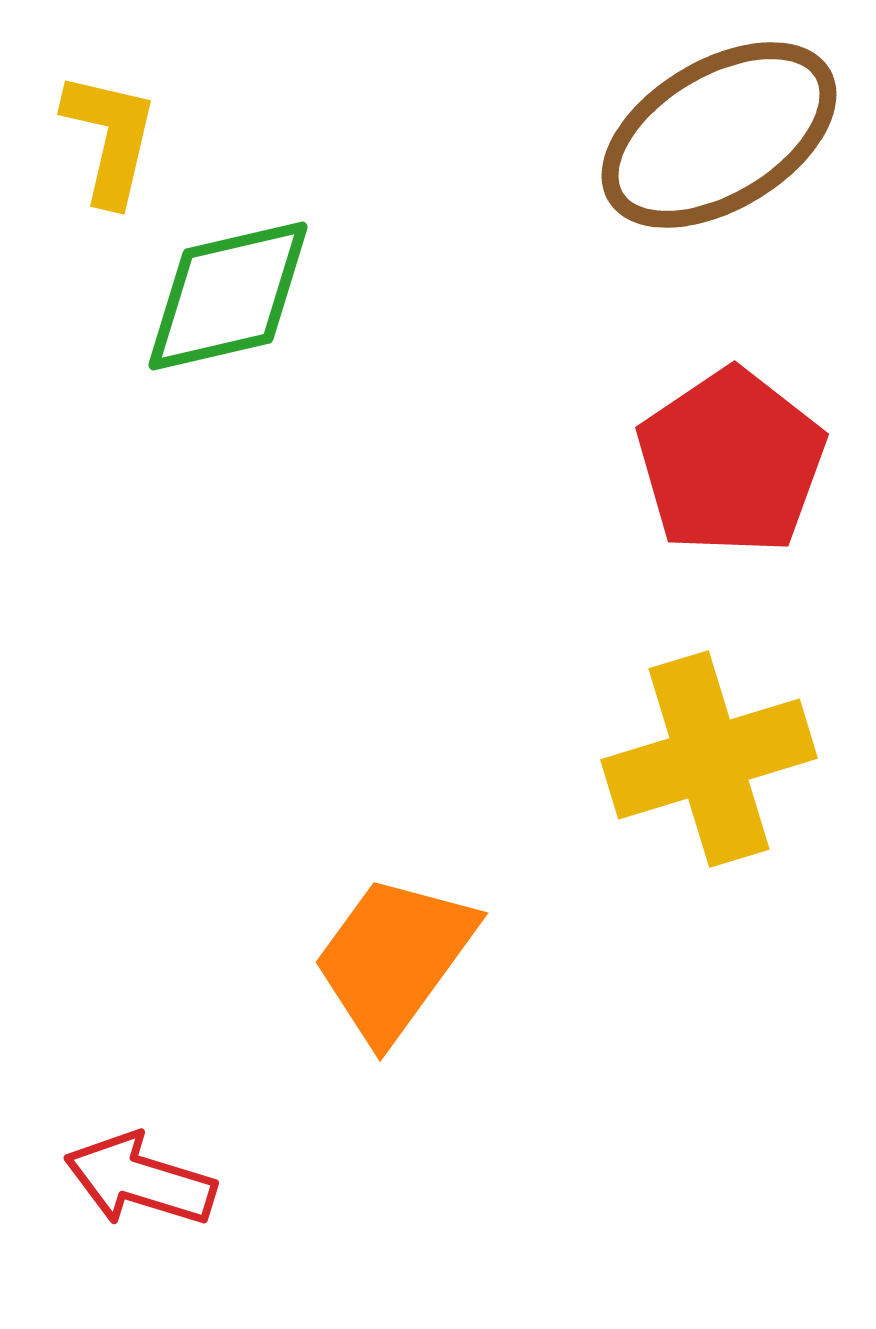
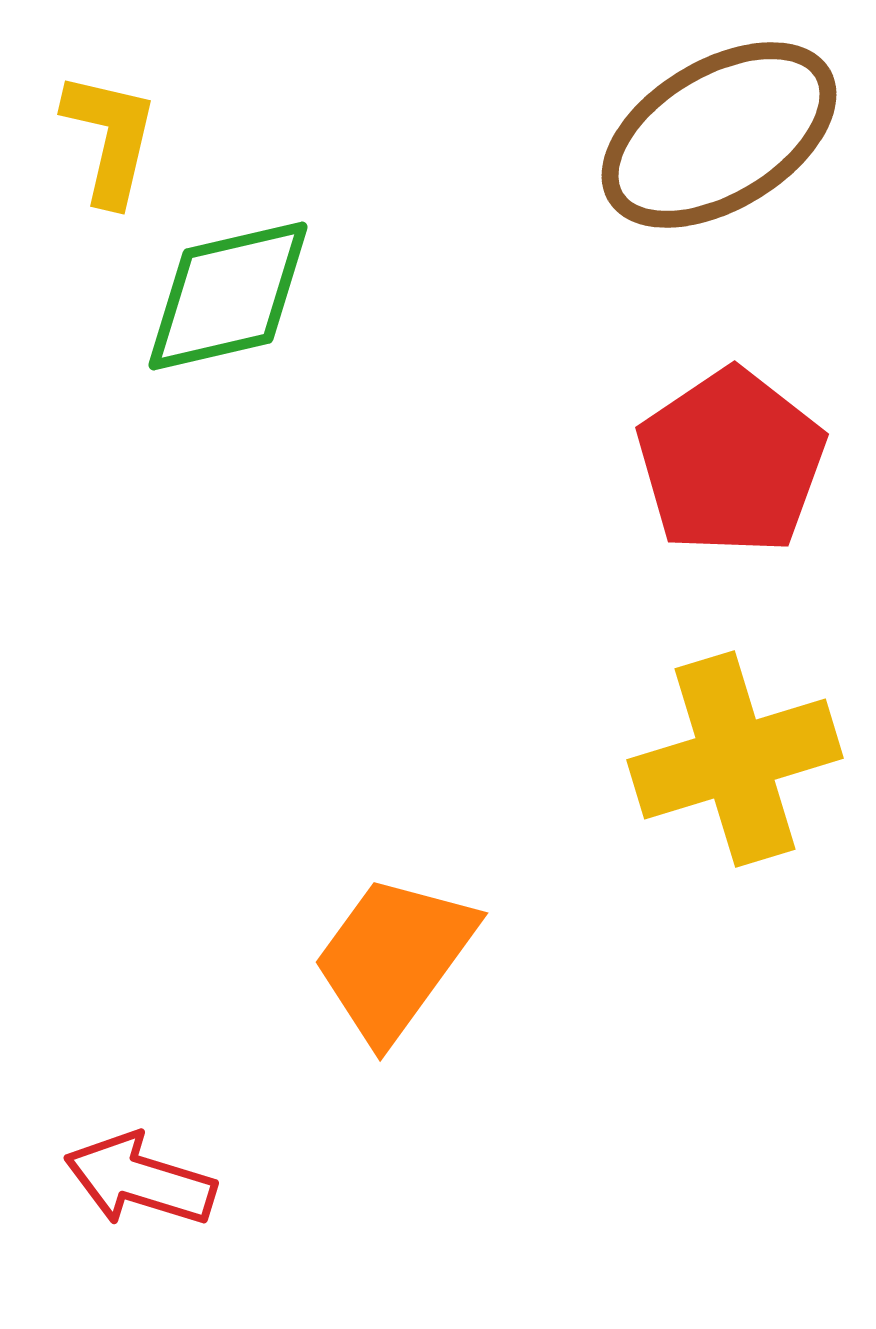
yellow cross: moved 26 px right
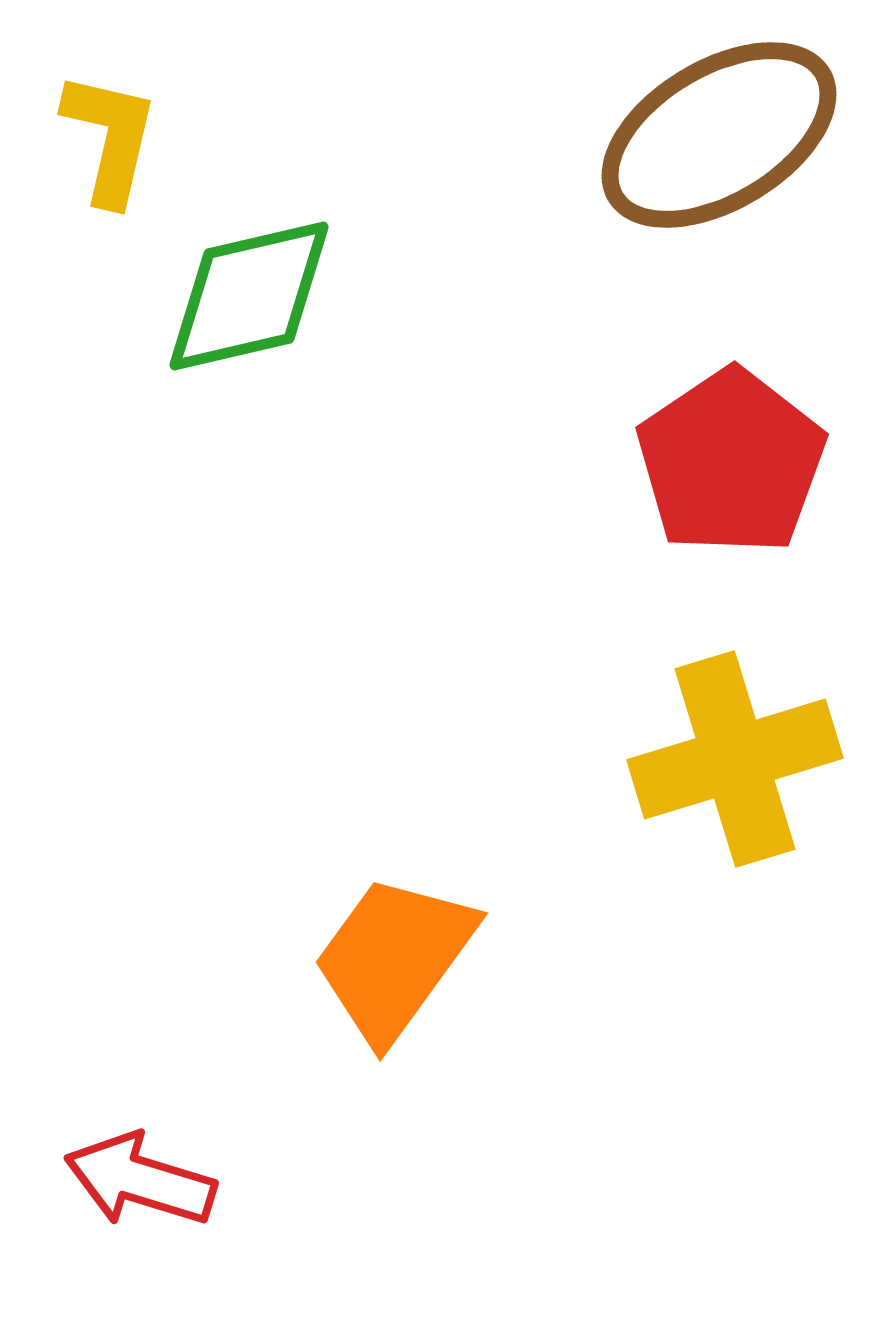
green diamond: moved 21 px right
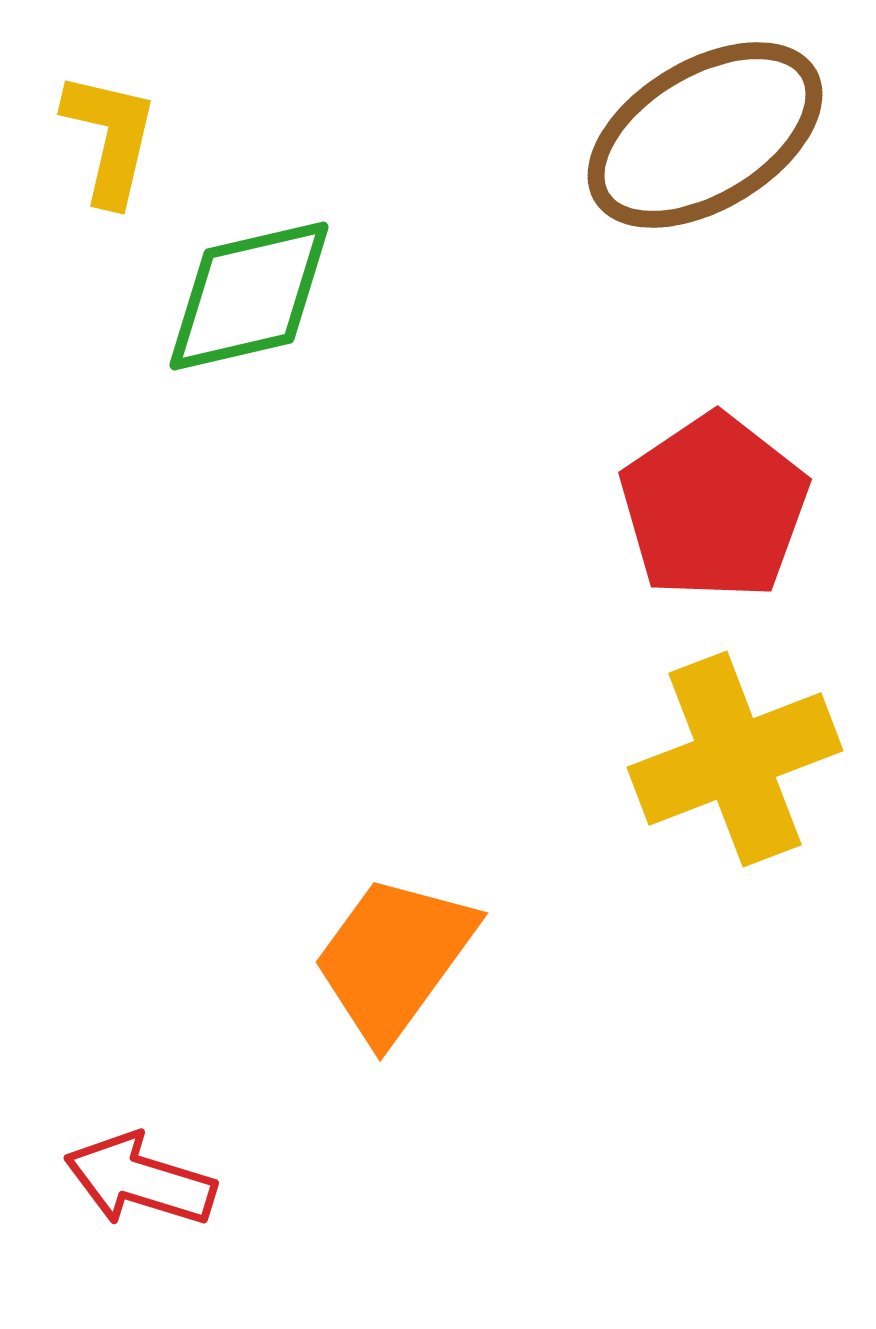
brown ellipse: moved 14 px left
red pentagon: moved 17 px left, 45 px down
yellow cross: rotated 4 degrees counterclockwise
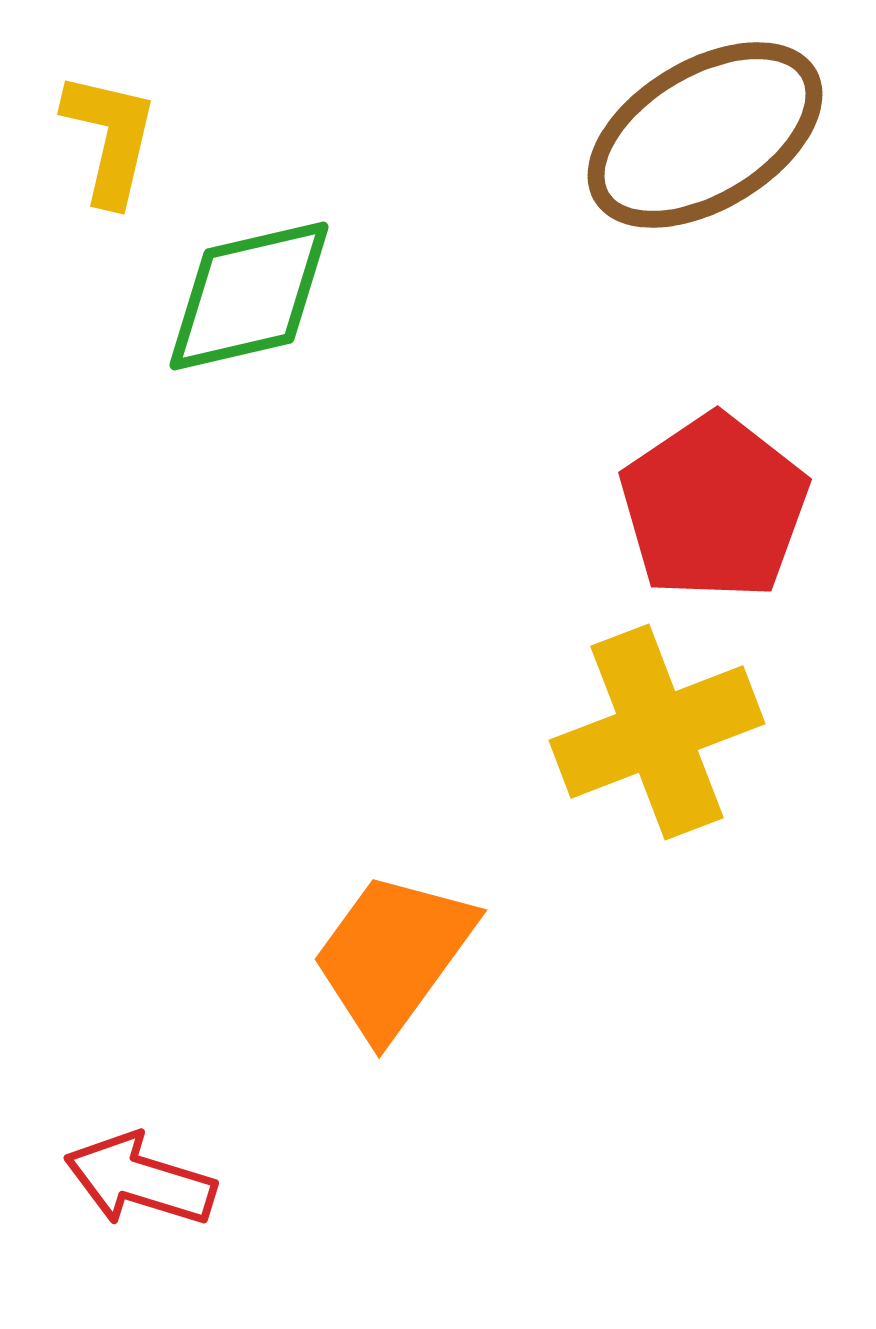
yellow cross: moved 78 px left, 27 px up
orange trapezoid: moved 1 px left, 3 px up
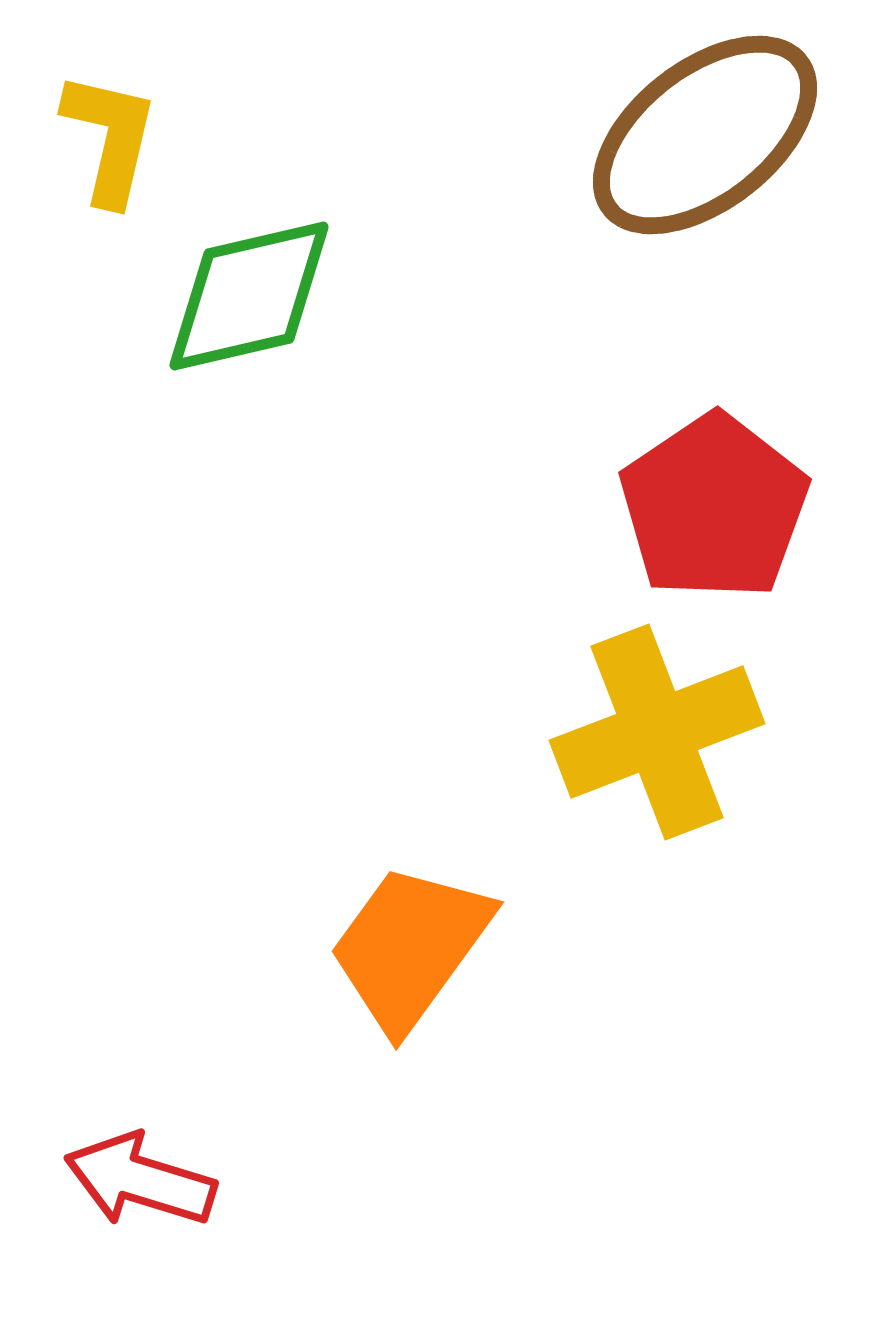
brown ellipse: rotated 7 degrees counterclockwise
orange trapezoid: moved 17 px right, 8 px up
